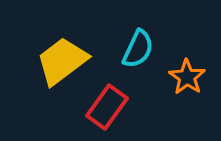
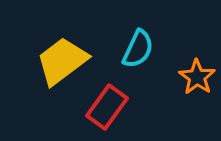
orange star: moved 10 px right
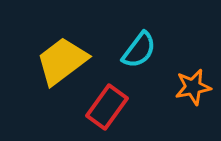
cyan semicircle: moved 1 px right, 1 px down; rotated 12 degrees clockwise
orange star: moved 4 px left, 10 px down; rotated 27 degrees clockwise
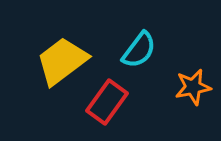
red rectangle: moved 5 px up
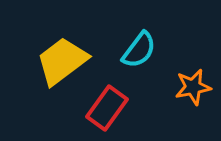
red rectangle: moved 6 px down
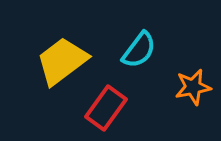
red rectangle: moved 1 px left
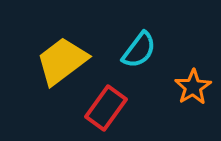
orange star: rotated 21 degrees counterclockwise
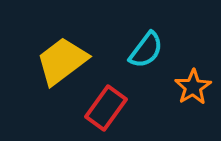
cyan semicircle: moved 7 px right
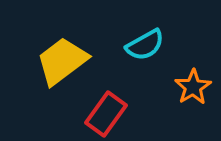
cyan semicircle: moved 1 px left, 5 px up; rotated 24 degrees clockwise
red rectangle: moved 6 px down
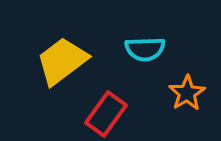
cyan semicircle: moved 4 px down; rotated 27 degrees clockwise
orange star: moved 6 px left, 6 px down
